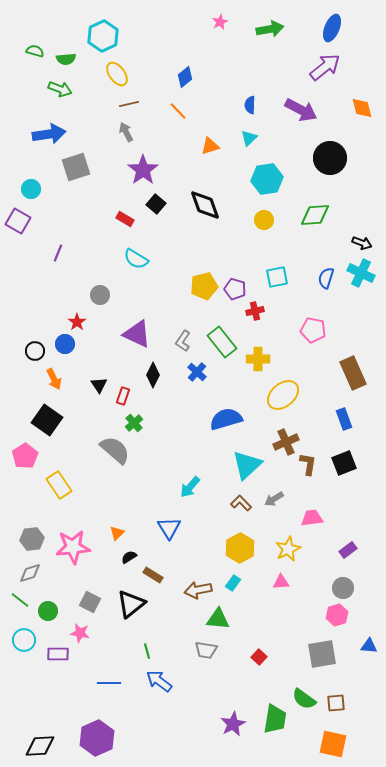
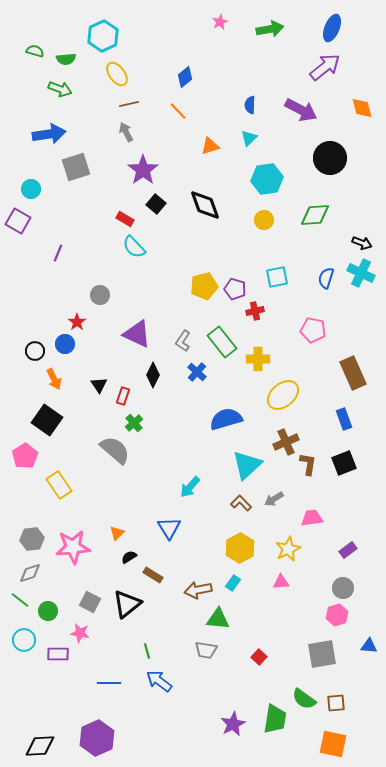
cyan semicircle at (136, 259): moved 2 px left, 12 px up; rotated 15 degrees clockwise
black triangle at (131, 604): moved 4 px left
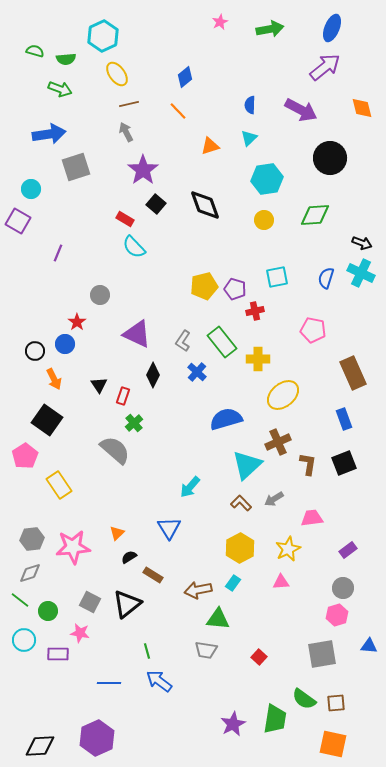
brown cross at (286, 442): moved 8 px left
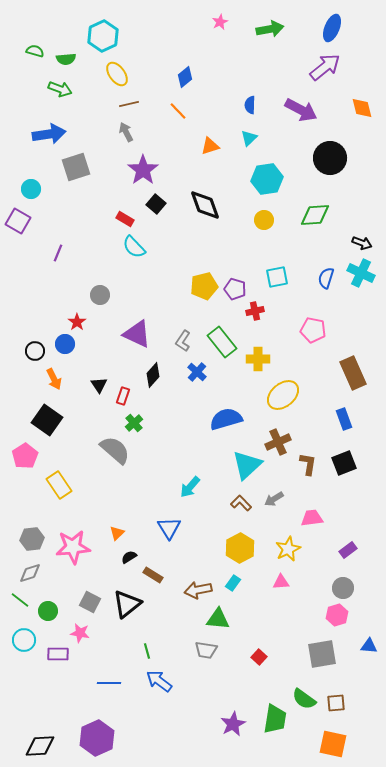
black diamond at (153, 375): rotated 15 degrees clockwise
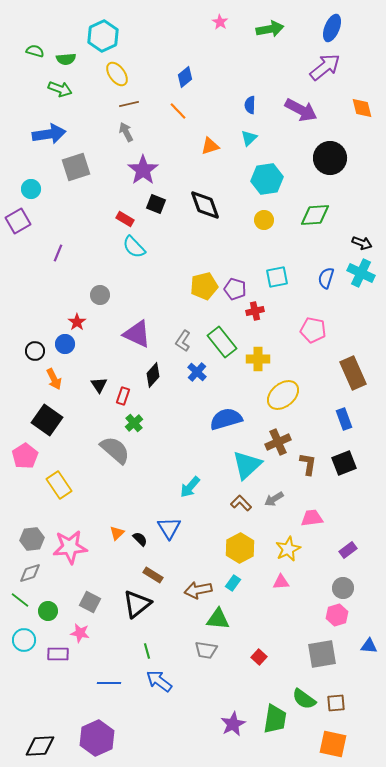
pink star at (220, 22): rotated 14 degrees counterclockwise
black square at (156, 204): rotated 18 degrees counterclockwise
purple square at (18, 221): rotated 30 degrees clockwise
pink star at (73, 547): moved 3 px left
black semicircle at (129, 557): moved 11 px right, 18 px up; rotated 77 degrees clockwise
black triangle at (127, 604): moved 10 px right
